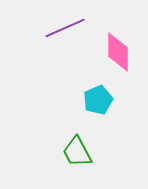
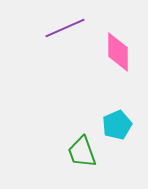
cyan pentagon: moved 19 px right, 25 px down
green trapezoid: moved 5 px right; rotated 8 degrees clockwise
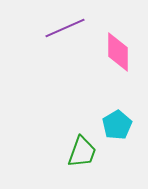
cyan pentagon: rotated 8 degrees counterclockwise
green trapezoid: rotated 140 degrees counterclockwise
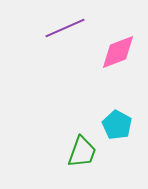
pink diamond: rotated 69 degrees clockwise
cyan pentagon: rotated 12 degrees counterclockwise
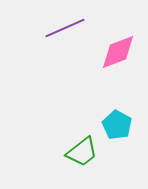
green trapezoid: rotated 32 degrees clockwise
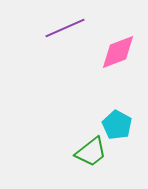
green trapezoid: moved 9 px right
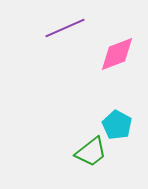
pink diamond: moved 1 px left, 2 px down
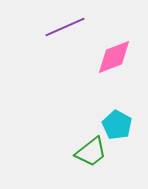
purple line: moved 1 px up
pink diamond: moved 3 px left, 3 px down
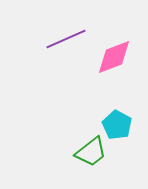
purple line: moved 1 px right, 12 px down
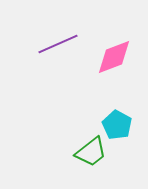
purple line: moved 8 px left, 5 px down
